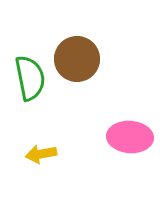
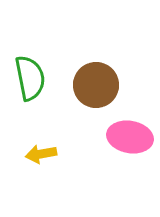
brown circle: moved 19 px right, 26 px down
pink ellipse: rotated 6 degrees clockwise
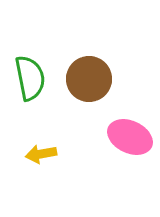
brown circle: moved 7 px left, 6 px up
pink ellipse: rotated 15 degrees clockwise
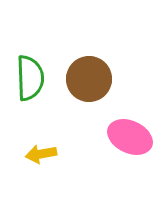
green semicircle: rotated 9 degrees clockwise
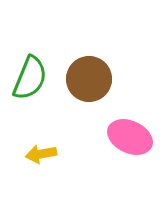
green semicircle: rotated 24 degrees clockwise
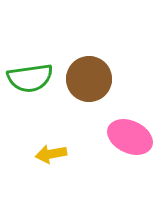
green semicircle: rotated 60 degrees clockwise
yellow arrow: moved 10 px right
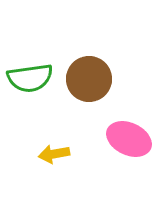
pink ellipse: moved 1 px left, 2 px down
yellow arrow: moved 3 px right
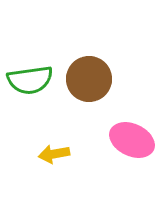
green semicircle: moved 2 px down
pink ellipse: moved 3 px right, 1 px down
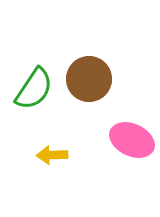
green semicircle: moved 4 px right, 9 px down; rotated 48 degrees counterclockwise
yellow arrow: moved 2 px left, 1 px down; rotated 8 degrees clockwise
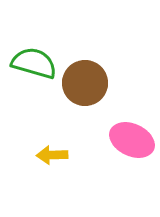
brown circle: moved 4 px left, 4 px down
green semicircle: moved 26 px up; rotated 108 degrees counterclockwise
